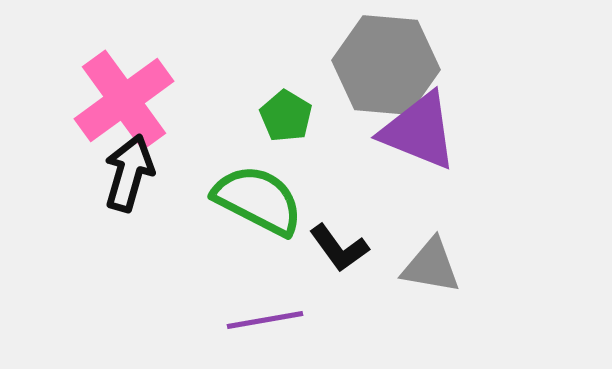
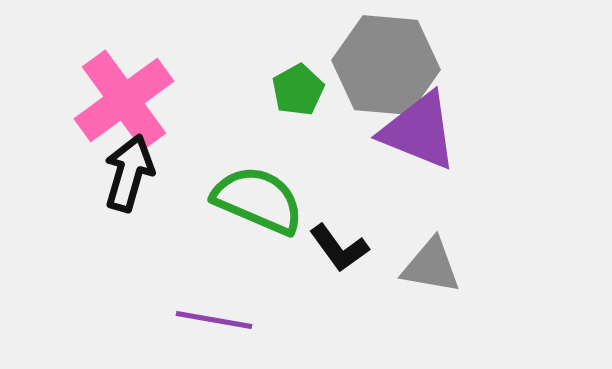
green pentagon: moved 12 px right, 26 px up; rotated 12 degrees clockwise
green semicircle: rotated 4 degrees counterclockwise
purple line: moved 51 px left; rotated 20 degrees clockwise
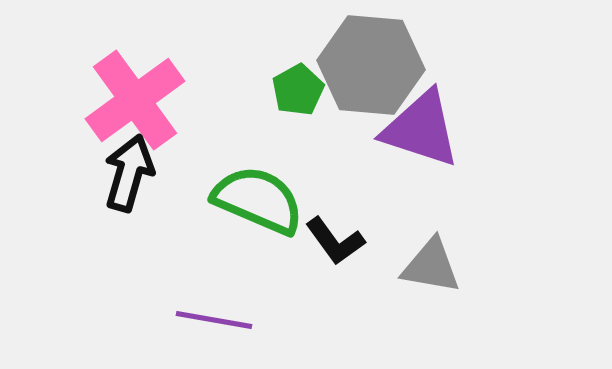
gray hexagon: moved 15 px left
pink cross: moved 11 px right
purple triangle: moved 2 px right, 2 px up; rotated 4 degrees counterclockwise
black L-shape: moved 4 px left, 7 px up
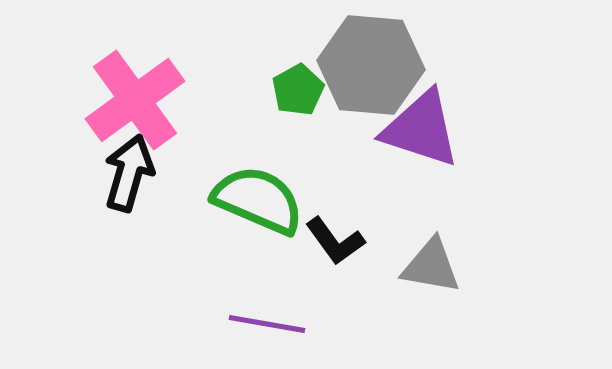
purple line: moved 53 px right, 4 px down
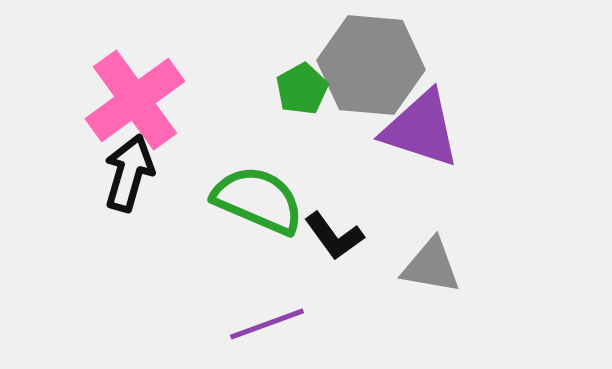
green pentagon: moved 4 px right, 1 px up
black L-shape: moved 1 px left, 5 px up
purple line: rotated 30 degrees counterclockwise
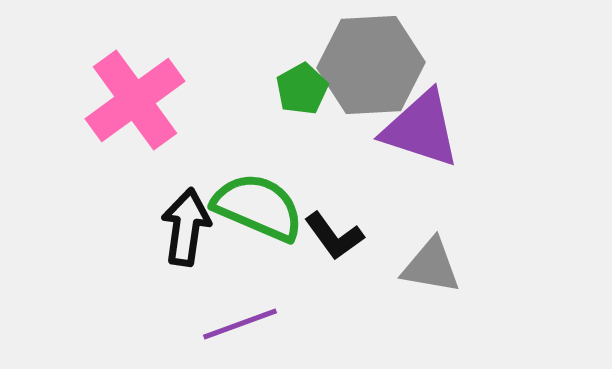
gray hexagon: rotated 8 degrees counterclockwise
black arrow: moved 57 px right, 54 px down; rotated 8 degrees counterclockwise
green semicircle: moved 7 px down
purple line: moved 27 px left
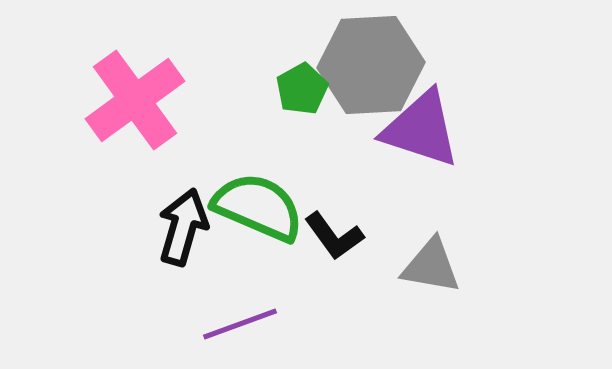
black arrow: moved 3 px left; rotated 8 degrees clockwise
